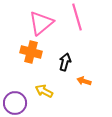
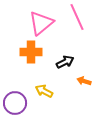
pink line: rotated 8 degrees counterclockwise
orange cross: rotated 15 degrees counterclockwise
black arrow: rotated 48 degrees clockwise
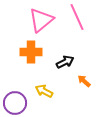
pink triangle: moved 3 px up
orange arrow: rotated 24 degrees clockwise
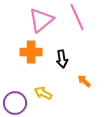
black arrow: moved 3 px left, 3 px up; rotated 108 degrees clockwise
yellow arrow: moved 1 px left, 2 px down
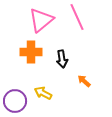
purple circle: moved 2 px up
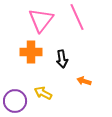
pink triangle: rotated 12 degrees counterclockwise
orange arrow: rotated 24 degrees counterclockwise
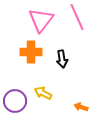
orange arrow: moved 3 px left, 26 px down
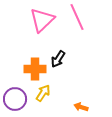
pink triangle: moved 1 px right; rotated 8 degrees clockwise
orange cross: moved 4 px right, 17 px down
black arrow: moved 4 px left; rotated 42 degrees clockwise
yellow arrow: rotated 96 degrees clockwise
purple circle: moved 2 px up
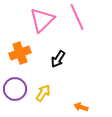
orange cross: moved 15 px left, 16 px up; rotated 20 degrees counterclockwise
purple circle: moved 10 px up
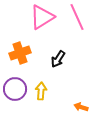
pink triangle: moved 3 px up; rotated 12 degrees clockwise
yellow arrow: moved 2 px left, 2 px up; rotated 30 degrees counterclockwise
